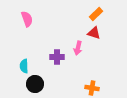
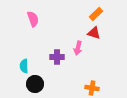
pink semicircle: moved 6 px right
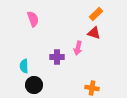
black circle: moved 1 px left, 1 px down
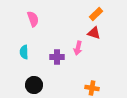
cyan semicircle: moved 14 px up
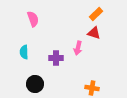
purple cross: moved 1 px left, 1 px down
black circle: moved 1 px right, 1 px up
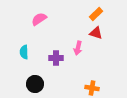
pink semicircle: moved 6 px right; rotated 105 degrees counterclockwise
red triangle: moved 2 px right
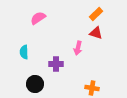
pink semicircle: moved 1 px left, 1 px up
purple cross: moved 6 px down
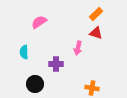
pink semicircle: moved 1 px right, 4 px down
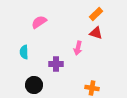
black circle: moved 1 px left, 1 px down
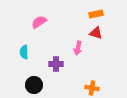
orange rectangle: rotated 32 degrees clockwise
